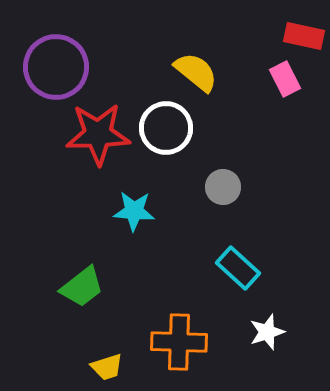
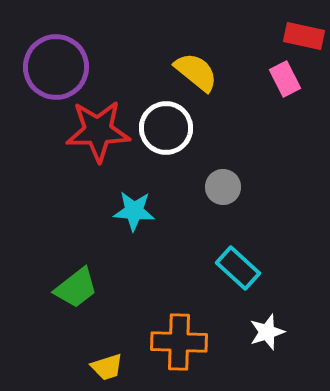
red star: moved 3 px up
green trapezoid: moved 6 px left, 1 px down
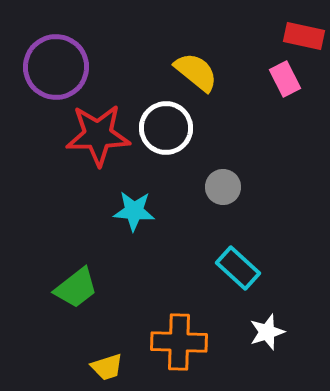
red star: moved 4 px down
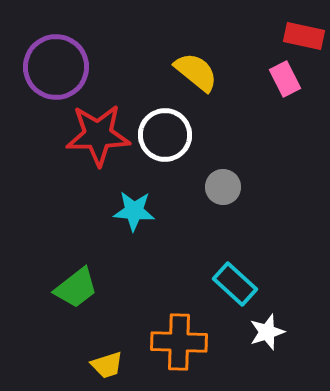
white circle: moved 1 px left, 7 px down
cyan rectangle: moved 3 px left, 16 px down
yellow trapezoid: moved 2 px up
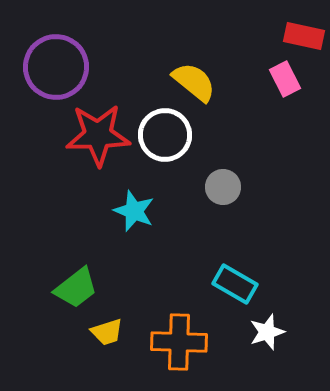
yellow semicircle: moved 2 px left, 10 px down
cyan star: rotated 18 degrees clockwise
cyan rectangle: rotated 12 degrees counterclockwise
yellow trapezoid: moved 33 px up
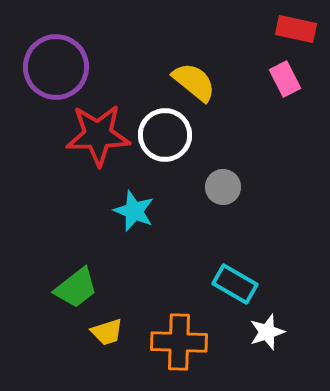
red rectangle: moved 8 px left, 7 px up
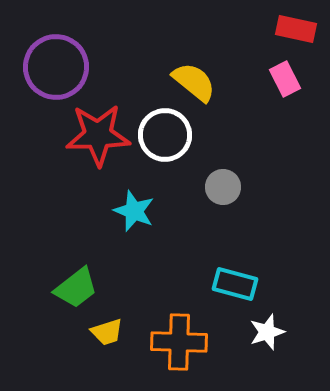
cyan rectangle: rotated 15 degrees counterclockwise
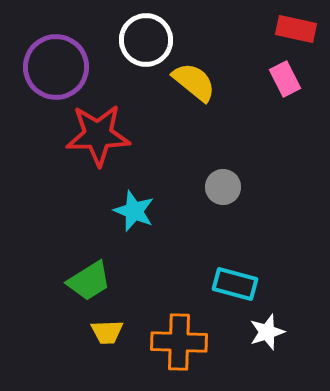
white circle: moved 19 px left, 95 px up
green trapezoid: moved 13 px right, 7 px up; rotated 6 degrees clockwise
yellow trapezoid: rotated 16 degrees clockwise
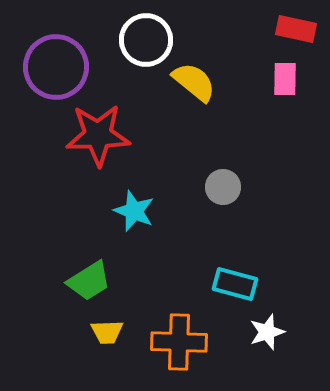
pink rectangle: rotated 28 degrees clockwise
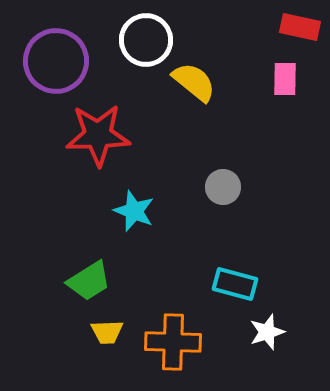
red rectangle: moved 4 px right, 2 px up
purple circle: moved 6 px up
orange cross: moved 6 px left
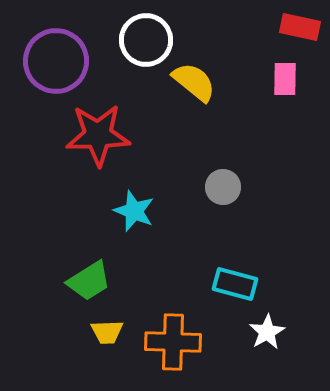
white star: rotated 12 degrees counterclockwise
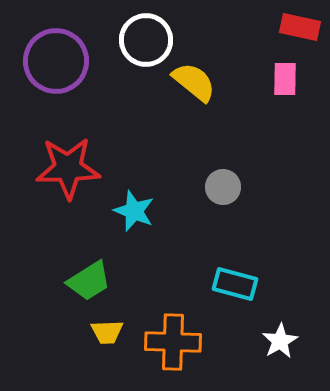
red star: moved 30 px left, 33 px down
white star: moved 13 px right, 9 px down
